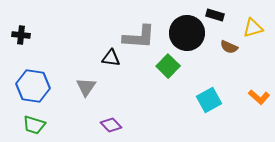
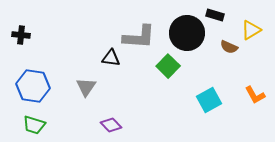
yellow triangle: moved 2 px left, 2 px down; rotated 15 degrees counterclockwise
orange L-shape: moved 4 px left, 2 px up; rotated 20 degrees clockwise
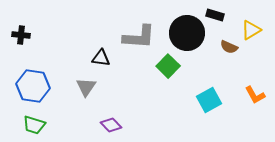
black triangle: moved 10 px left
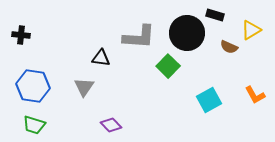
gray triangle: moved 2 px left
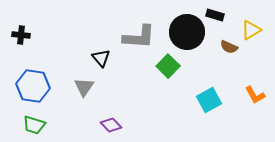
black circle: moved 1 px up
black triangle: rotated 42 degrees clockwise
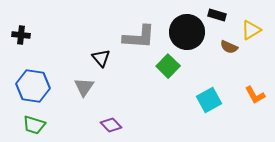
black rectangle: moved 2 px right
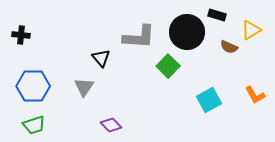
blue hexagon: rotated 8 degrees counterclockwise
green trapezoid: rotated 35 degrees counterclockwise
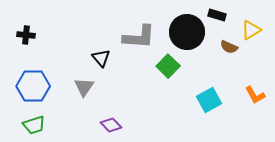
black cross: moved 5 px right
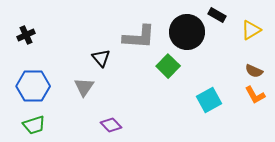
black rectangle: rotated 12 degrees clockwise
black cross: rotated 30 degrees counterclockwise
brown semicircle: moved 25 px right, 24 px down
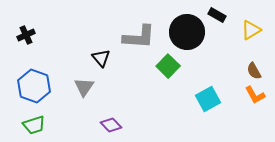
brown semicircle: rotated 36 degrees clockwise
blue hexagon: moved 1 px right; rotated 20 degrees clockwise
cyan square: moved 1 px left, 1 px up
